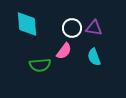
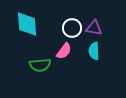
cyan semicircle: moved 6 px up; rotated 18 degrees clockwise
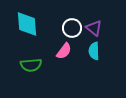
purple triangle: rotated 30 degrees clockwise
green semicircle: moved 9 px left
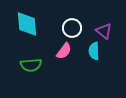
purple triangle: moved 10 px right, 3 px down
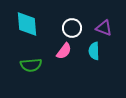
purple triangle: moved 3 px up; rotated 18 degrees counterclockwise
